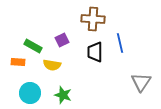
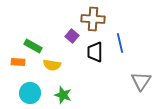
purple square: moved 10 px right, 4 px up; rotated 24 degrees counterclockwise
gray triangle: moved 1 px up
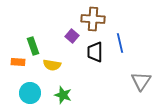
green rectangle: rotated 42 degrees clockwise
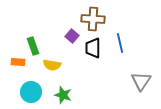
black trapezoid: moved 2 px left, 4 px up
cyan circle: moved 1 px right, 1 px up
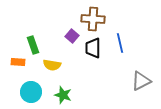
green rectangle: moved 1 px up
gray triangle: rotated 30 degrees clockwise
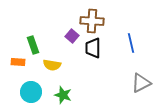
brown cross: moved 1 px left, 2 px down
blue line: moved 11 px right
gray triangle: moved 2 px down
